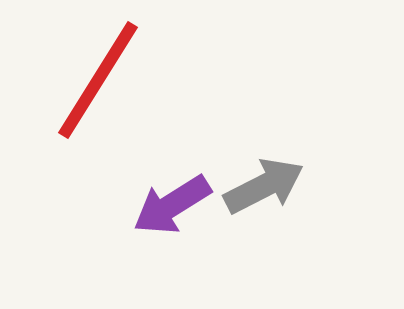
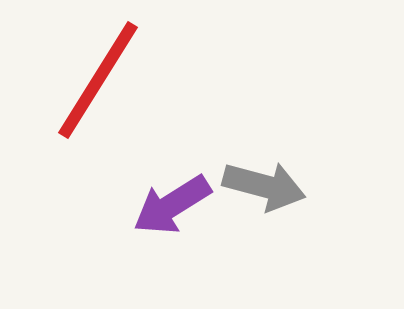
gray arrow: rotated 42 degrees clockwise
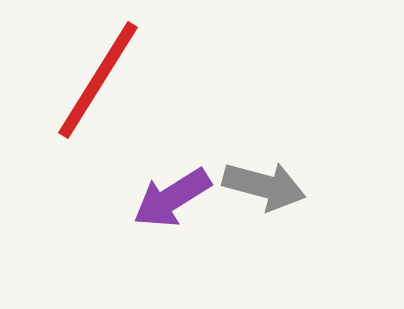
purple arrow: moved 7 px up
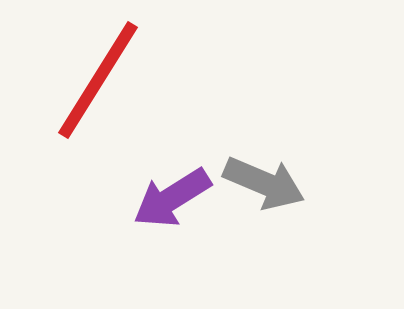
gray arrow: moved 3 px up; rotated 8 degrees clockwise
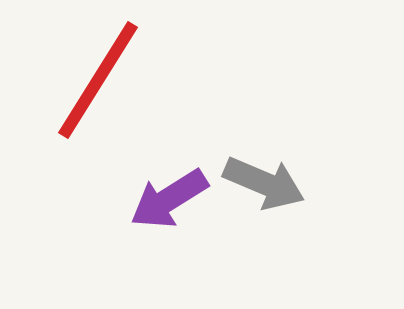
purple arrow: moved 3 px left, 1 px down
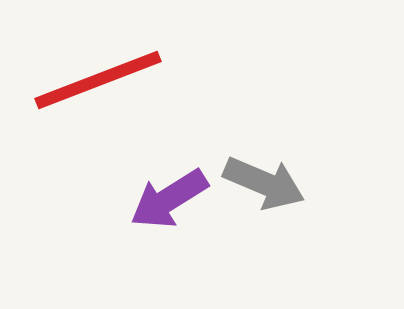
red line: rotated 37 degrees clockwise
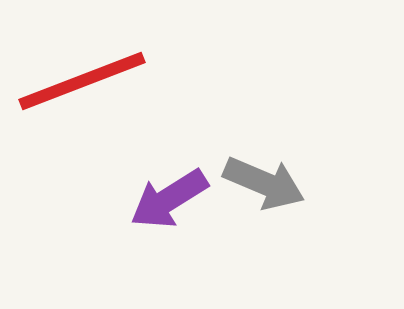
red line: moved 16 px left, 1 px down
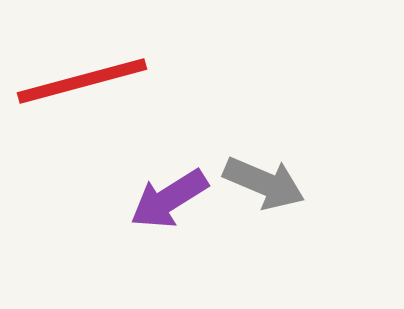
red line: rotated 6 degrees clockwise
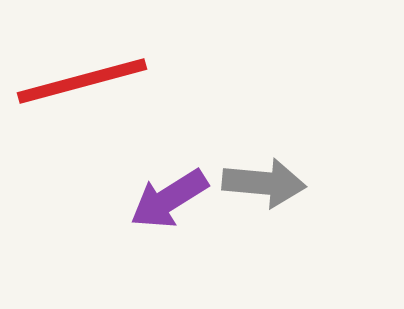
gray arrow: rotated 18 degrees counterclockwise
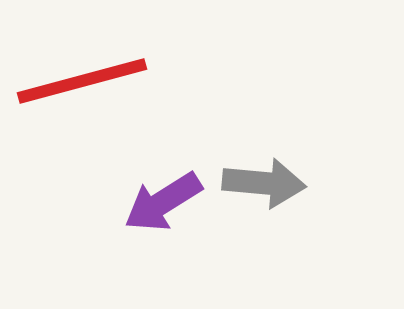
purple arrow: moved 6 px left, 3 px down
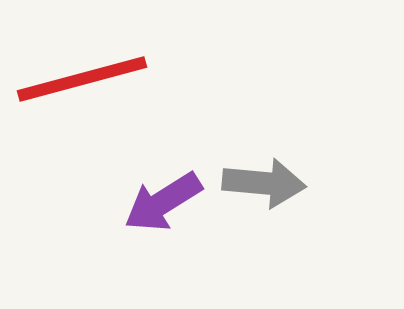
red line: moved 2 px up
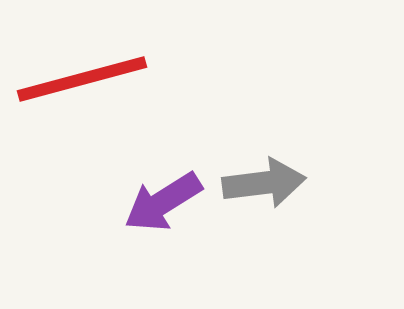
gray arrow: rotated 12 degrees counterclockwise
